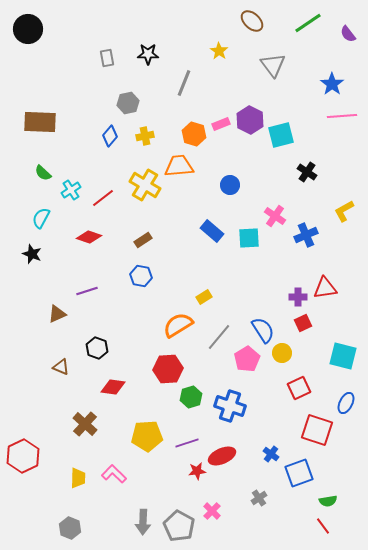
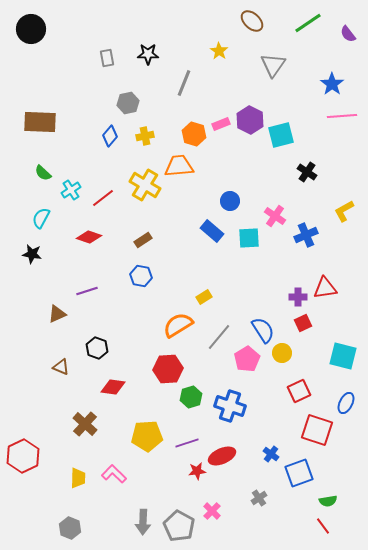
black circle at (28, 29): moved 3 px right
gray triangle at (273, 65): rotated 12 degrees clockwise
blue circle at (230, 185): moved 16 px down
black star at (32, 254): rotated 12 degrees counterclockwise
red square at (299, 388): moved 3 px down
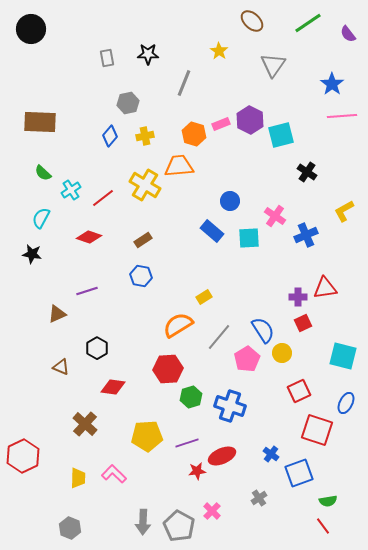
black hexagon at (97, 348): rotated 10 degrees clockwise
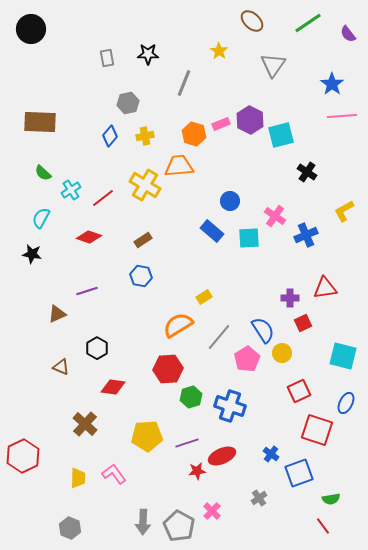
purple cross at (298, 297): moved 8 px left, 1 px down
pink L-shape at (114, 474): rotated 10 degrees clockwise
green semicircle at (328, 501): moved 3 px right, 2 px up
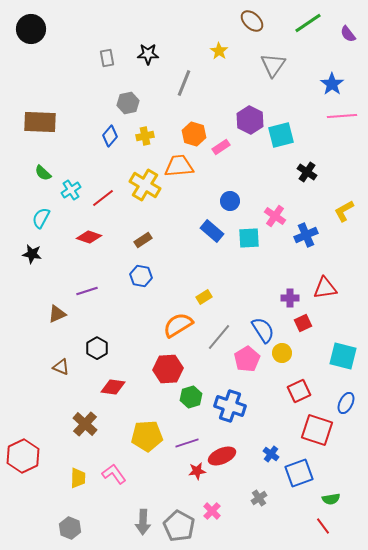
pink rectangle at (221, 124): moved 23 px down; rotated 12 degrees counterclockwise
